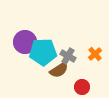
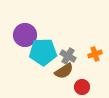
purple circle: moved 7 px up
orange cross: rotated 24 degrees clockwise
brown semicircle: moved 5 px right, 1 px down
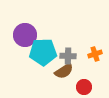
gray cross: rotated 28 degrees counterclockwise
red circle: moved 2 px right
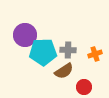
gray cross: moved 6 px up
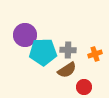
brown semicircle: moved 3 px right, 1 px up
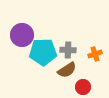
purple circle: moved 3 px left
red circle: moved 1 px left
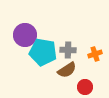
purple circle: moved 3 px right
cyan pentagon: rotated 12 degrees clockwise
red circle: moved 2 px right
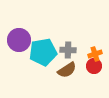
purple circle: moved 6 px left, 5 px down
cyan pentagon: rotated 20 degrees counterclockwise
red circle: moved 9 px right, 21 px up
